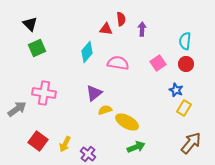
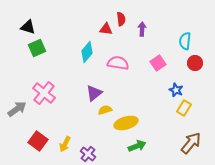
black triangle: moved 2 px left, 3 px down; rotated 28 degrees counterclockwise
red circle: moved 9 px right, 1 px up
pink cross: rotated 30 degrees clockwise
yellow ellipse: moved 1 px left, 1 px down; rotated 45 degrees counterclockwise
green arrow: moved 1 px right, 1 px up
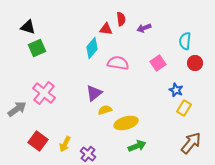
purple arrow: moved 2 px right, 1 px up; rotated 112 degrees counterclockwise
cyan diamond: moved 5 px right, 4 px up
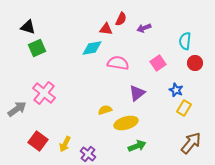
red semicircle: rotated 32 degrees clockwise
cyan diamond: rotated 40 degrees clockwise
purple triangle: moved 43 px right
